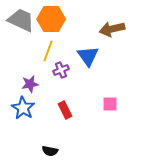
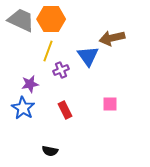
brown arrow: moved 9 px down
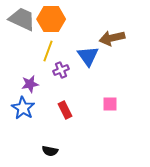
gray trapezoid: moved 1 px right, 1 px up
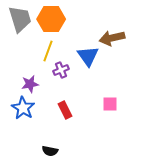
gray trapezoid: moved 2 px left; rotated 48 degrees clockwise
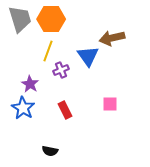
purple star: rotated 30 degrees counterclockwise
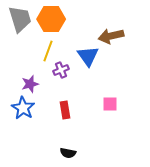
brown arrow: moved 1 px left, 2 px up
purple star: rotated 24 degrees clockwise
red rectangle: rotated 18 degrees clockwise
black semicircle: moved 18 px right, 2 px down
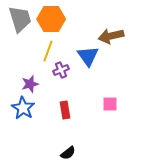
black semicircle: rotated 49 degrees counterclockwise
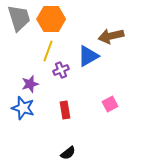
gray trapezoid: moved 1 px left, 1 px up
blue triangle: rotated 35 degrees clockwise
pink square: rotated 28 degrees counterclockwise
blue star: rotated 15 degrees counterclockwise
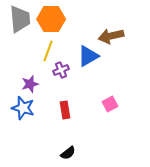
gray trapezoid: moved 1 px right, 1 px down; rotated 12 degrees clockwise
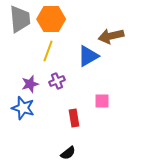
purple cross: moved 4 px left, 11 px down
pink square: moved 8 px left, 3 px up; rotated 28 degrees clockwise
red rectangle: moved 9 px right, 8 px down
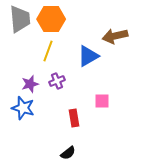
brown arrow: moved 4 px right
